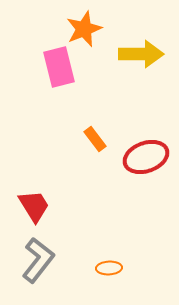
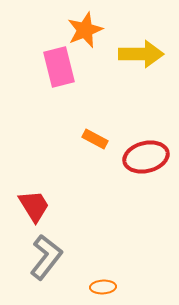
orange star: moved 1 px right, 1 px down
orange rectangle: rotated 25 degrees counterclockwise
red ellipse: rotated 6 degrees clockwise
gray L-shape: moved 8 px right, 3 px up
orange ellipse: moved 6 px left, 19 px down
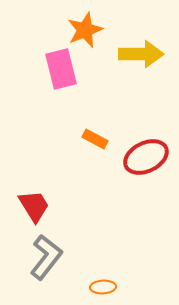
pink rectangle: moved 2 px right, 2 px down
red ellipse: rotated 12 degrees counterclockwise
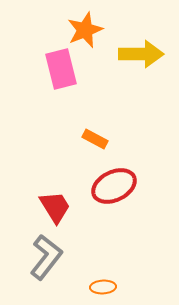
red ellipse: moved 32 px left, 29 px down
red trapezoid: moved 21 px right, 1 px down
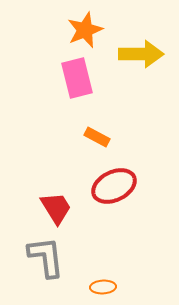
pink rectangle: moved 16 px right, 9 px down
orange rectangle: moved 2 px right, 2 px up
red trapezoid: moved 1 px right, 1 px down
gray L-shape: rotated 45 degrees counterclockwise
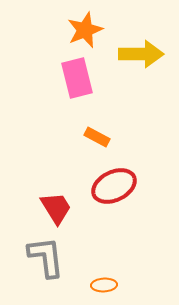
orange ellipse: moved 1 px right, 2 px up
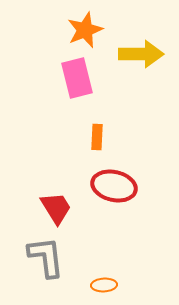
orange rectangle: rotated 65 degrees clockwise
red ellipse: rotated 39 degrees clockwise
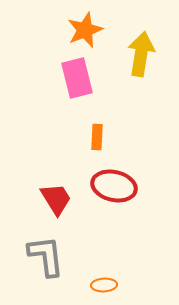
yellow arrow: rotated 81 degrees counterclockwise
red trapezoid: moved 9 px up
gray L-shape: moved 1 px up
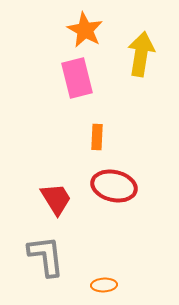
orange star: rotated 21 degrees counterclockwise
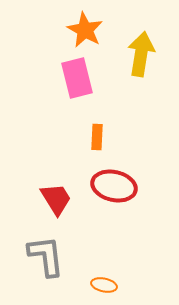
orange ellipse: rotated 15 degrees clockwise
